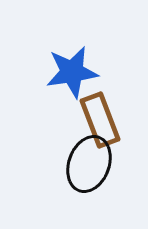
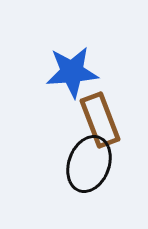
blue star: rotated 4 degrees clockwise
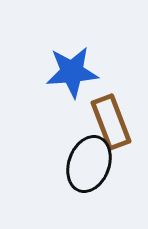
brown rectangle: moved 11 px right, 2 px down
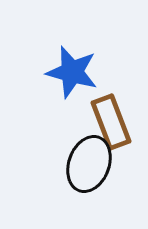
blue star: rotated 20 degrees clockwise
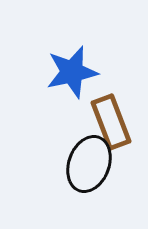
blue star: rotated 28 degrees counterclockwise
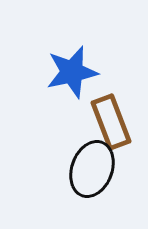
black ellipse: moved 3 px right, 5 px down
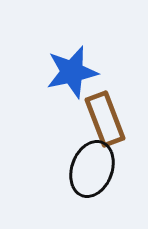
brown rectangle: moved 6 px left, 3 px up
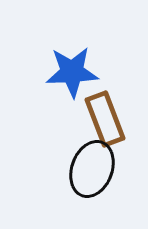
blue star: rotated 10 degrees clockwise
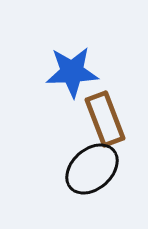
black ellipse: rotated 28 degrees clockwise
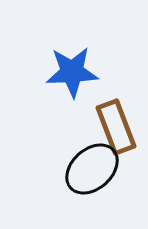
brown rectangle: moved 11 px right, 8 px down
